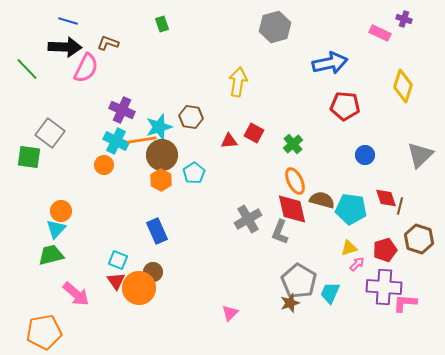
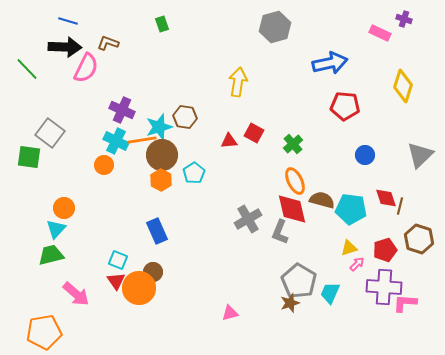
brown hexagon at (191, 117): moved 6 px left
orange circle at (61, 211): moved 3 px right, 3 px up
pink triangle at (230, 313): rotated 30 degrees clockwise
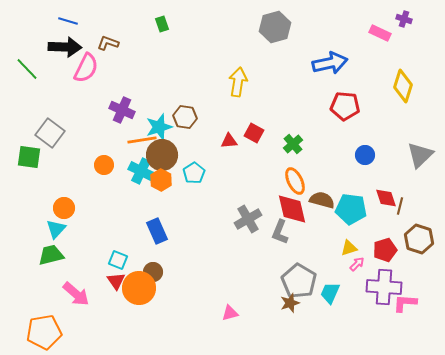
cyan cross at (116, 141): moved 25 px right, 30 px down
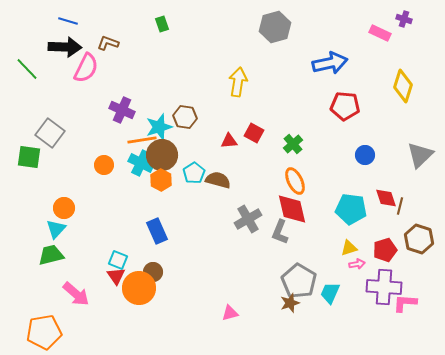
cyan cross at (141, 171): moved 8 px up
brown semicircle at (322, 200): moved 104 px left, 20 px up
pink arrow at (357, 264): rotated 35 degrees clockwise
red triangle at (116, 281): moved 5 px up
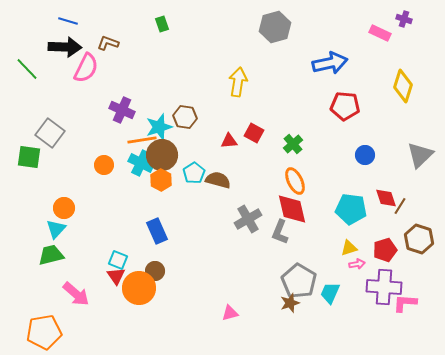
brown line at (400, 206): rotated 18 degrees clockwise
brown circle at (153, 272): moved 2 px right, 1 px up
